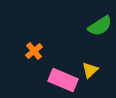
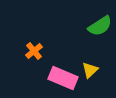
pink rectangle: moved 2 px up
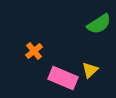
green semicircle: moved 1 px left, 2 px up
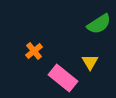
yellow triangle: moved 8 px up; rotated 18 degrees counterclockwise
pink rectangle: rotated 16 degrees clockwise
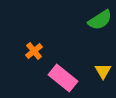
green semicircle: moved 1 px right, 4 px up
yellow triangle: moved 13 px right, 9 px down
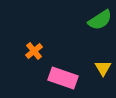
yellow triangle: moved 3 px up
pink rectangle: rotated 20 degrees counterclockwise
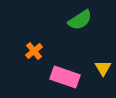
green semicircle: moved 20 px left
pink rectangle: moved 2 px right, 1 px up
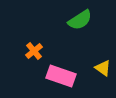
yellow triangle: rotated 24 degrees counterclockwise
pink rectangle: moved 4 px left, 1 px up
